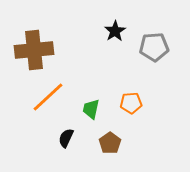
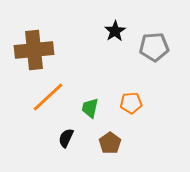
green trapezoid: moved 1 px left, 1 px up
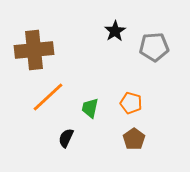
orange pentagon: rotated 20 degrees clockwise
brown pentagon: moved 24 px right, 4 px up
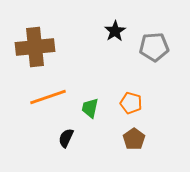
brown cross: moved 1 px right, 3 px up
orange line: rotated 24 degrees clockwise
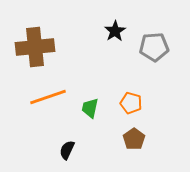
black semicircle: moved 1 px right, 12 px down
